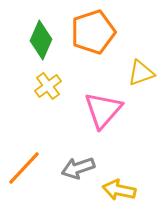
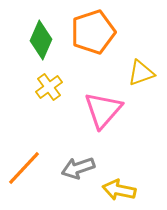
yellow cross: moved 1 px right, 1 px down
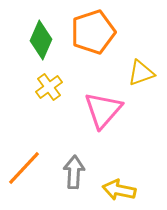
gray arrow: moved 4 px left, 4 px down; rotated 112 degrees clockwise
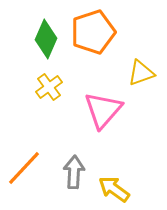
green diamond: moved 5 px right, 1 px up
yellow arrow: moved 5 px left, 1 px up; rotated 24 degrees clockwise
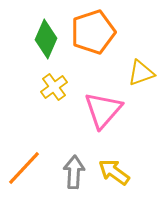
yellow cross: moved 5 px right
yellow arrow: moved 17 px up
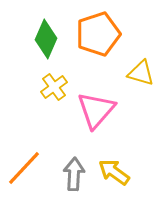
orange pentagon: moved 5 px right, 2 px down
yellow triangle: rotated 36 degrees clockwise
pink triangle: moved 7 px left
gray arrow: moved 2 px down
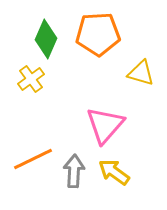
orange pentagon: rotated 15 degrees clockwise
yellow cross: moved 23 px left, 8 px up
pink triangle: moved 9 px right, 15 px down
orange line: moved 9 px right, 9 px up; rotated 21 degrees clockwise
gray arrow: moved 3 px up
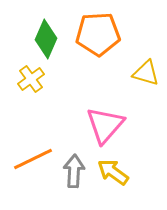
yellow triangle: moved 5 px right
yellow arrow: moved 1 px left
